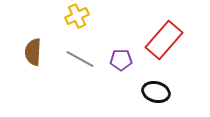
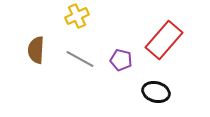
brown semicircle: moved 3 px right, 2 px up
purple pentagon: rotated 15 degrees clockwise
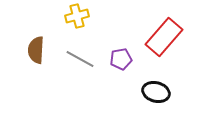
yellow cross: rotated 10 degrees clockwise
red rectangle: moved 3 px up
purple pentagon: moved 1 px up; rotated 25 degrees counterclockwise
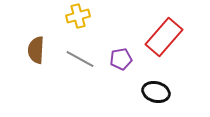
yellow cross: moved 1 px right
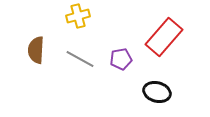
black ellipse: moved 1 px right
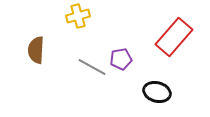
red rectangle: moved 10 px right
gray line: moved 12 px right, 8 px down
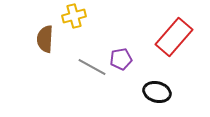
yellow cross: moved 4 px left
brown semicircle: moved 9 px right, 11 px up
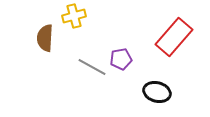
brown semicircle: moved 1 px up
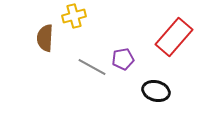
purple pentagon: moved 2 px right
black ellipse: moved 1 px left, 1 px up
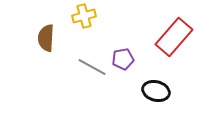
yellow cross: moved 10 px right
brown semicircle: moved 1 px right
